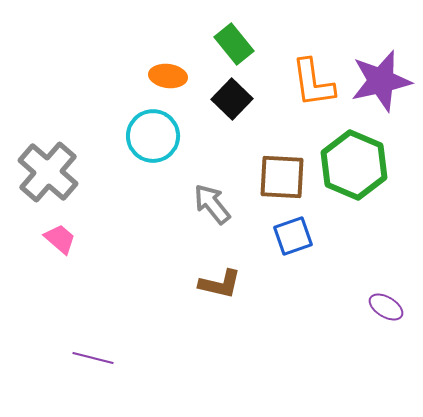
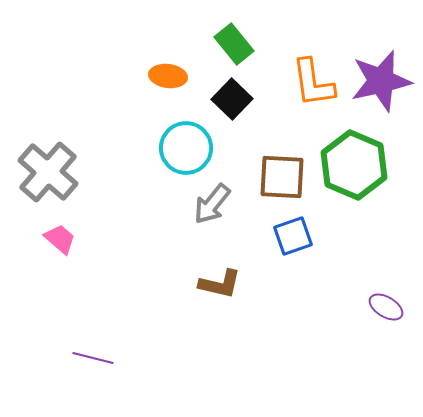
cyan circle: moved 33 px right, 12 px down
gray arrow: rotated 102 degrees counterclockwise
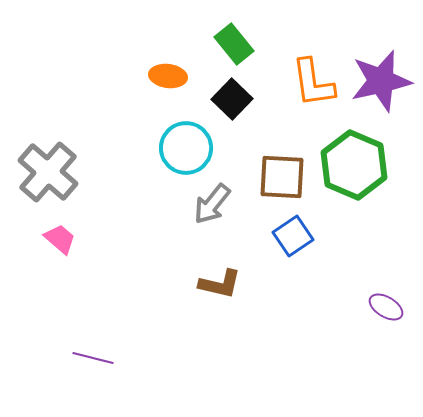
blue square: rotated 15 degrees counterclockwise
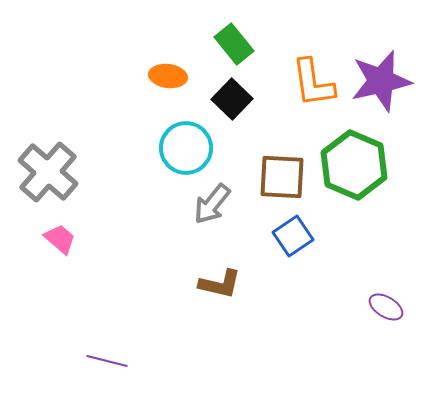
purple line: moved 14 px right, 3 px down
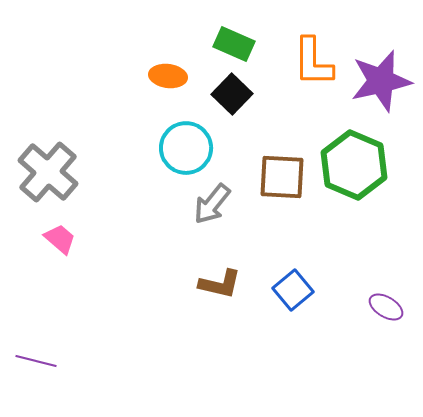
green rectangle: rotated 27 degrees counterclockwise
orange L-shape: moved 21 px up; rotated 8 degrees clockwise
black square: moved 5 px up
blue square: moved 54 px down; rotated 6 degrees counterclockwise
purple line: moved 71 px left
